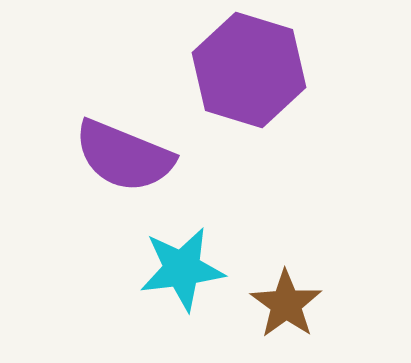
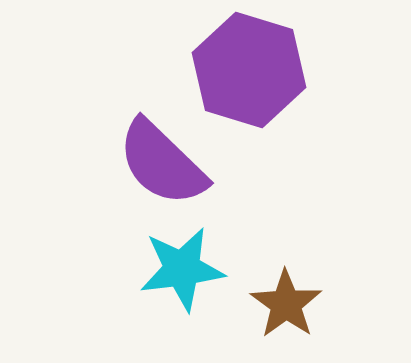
purple semicircle: moved 38 px right, 7 px down; rotated 22 degrees clockwise
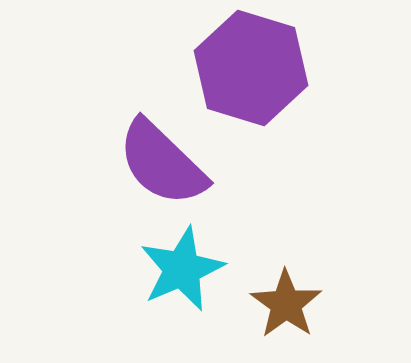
purple hexagon: moved 2 px right, 2 px up
cyan star: rotated 16 degrees counterclockwise
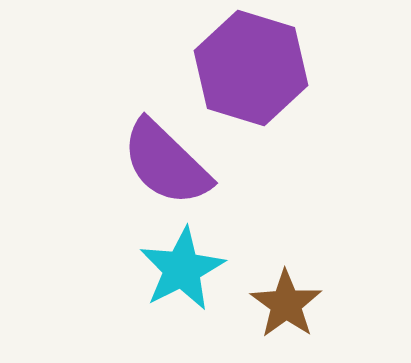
purple semicircle: moved 4 px right
cyan star: rotated 4 degrees counterclockwise
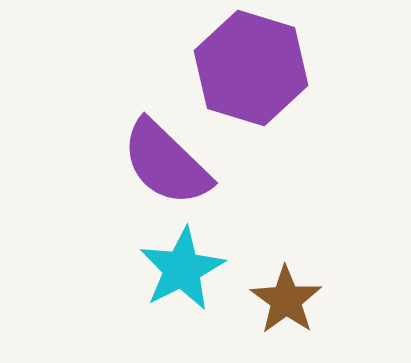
brown star: moved 4 px up
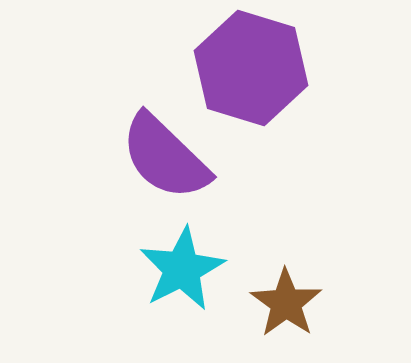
purple semicircle: moved 1 px left, 6 px up
brown star: moved 3 px down
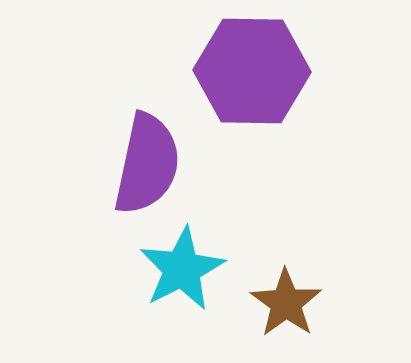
purple hexagon: moved 1 px right, 3 px down; rotated 16 degrees counterclockwise
purple semicircle: moved 18 px left, 7 px down; rotated 122 degrees counterclockwise
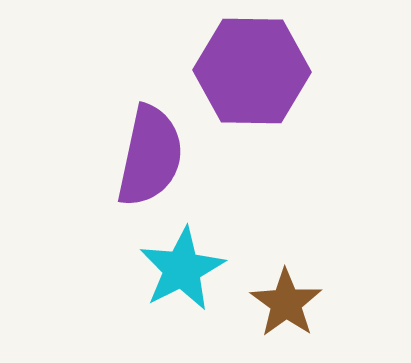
purple semicircle: moved 3 px right, 8 px up
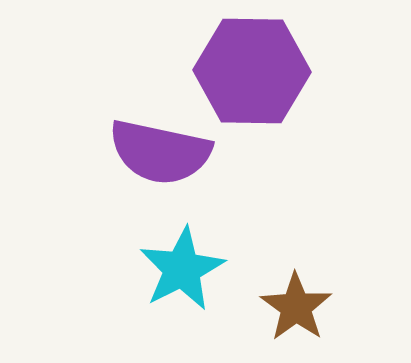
purple semicircle: moved 10 px right, 4 px up; rotated 90 degrees clockwise
brown star: moved 10 px right, 4 px down
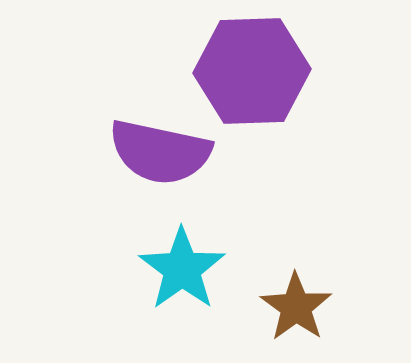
purple hexagon: rotated 3 degrees counterclockwise
cyan star: rotated 8 degrees counterclockwise
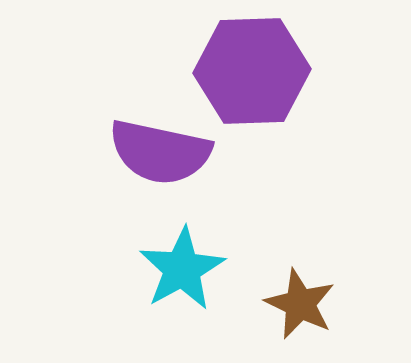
cyan star: rotated 6 degrees clockwise
brown star: moved 4 px right, 3 px up; rotated 10 degrees counterclockwise
